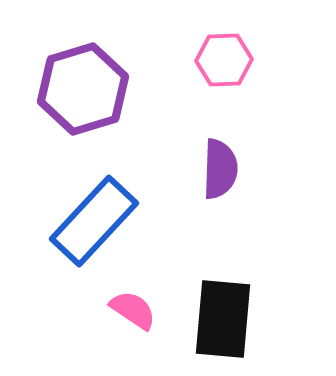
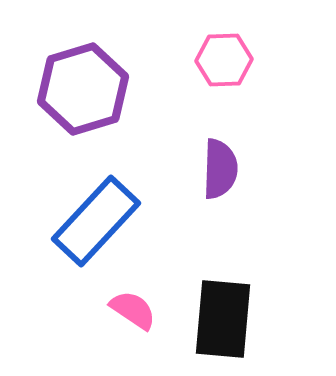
blue rectangle: moved 2 px right
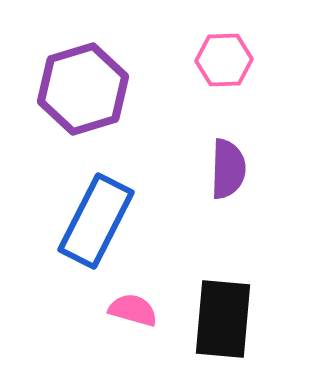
purple semicircle: moved 8 px right
blue rectangle: rotated 16 degrees counterclockwise
pink semicircle: rotated 18 degrees counterclockwise
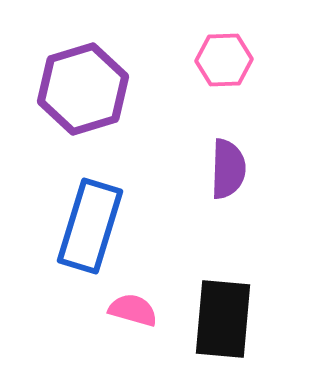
blue rectangle: moved 6 px left, 5 px down; rotated 10 degrees counterclockwise
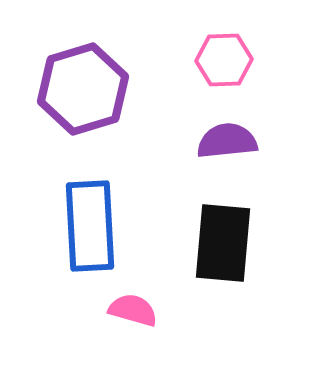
purple semicircle: moved 1 px left, 28 px up; rotated 98 degrees counterclockwise
blue rectangle: rotated 20 degrees counterclockwise
black rectangle: moved 76 px up
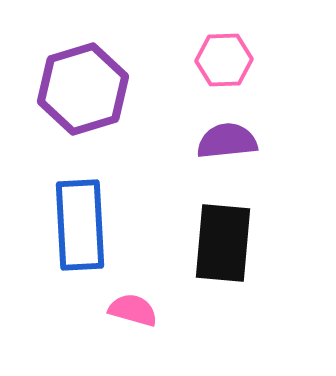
blue rectangle: moved 10 px left, 1 px up
